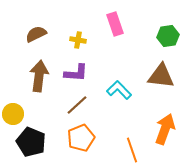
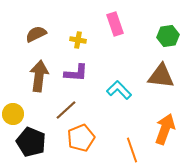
brown line: moved 11 px left, 5 px down
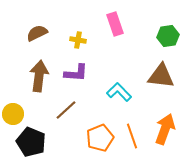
brown semicircle: moved 1 px right, 1 px up
cyan L-shape: moved 2 px down
orange pentagon: moved 19 px right
orange line: moved 14 px up
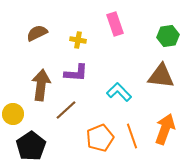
brown arrow: moved 2 px right, 9 px down
black pentagon: moved 4 px down; rotated 16 degrees clockwise
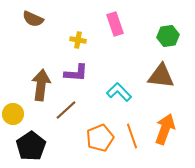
brown semicircle: moved 4 px left, 14 px up; rotated 130 degrees counterclockwise
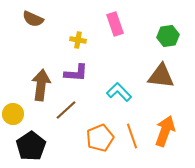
orange arrow: moved 2 px down
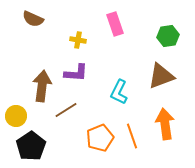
brown triangle: rotated 28 degrees counterclockwise
brown arrow: moved 1 px right, 1 px down
cyan L-shape: rotated 110 degrees counterclockwise
brown line: rotated 10 degrees clockwise
yellow circle: moved 3 px right, 2 px down
orange arrow: moved 7 px up; rotated 28 degrees counterclockwise
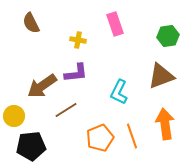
brown semicircle: moved 2 px left, 4 px down; rotated 40 degrees clockwise
purple L-shape: rotated 10 degrees counterclockwise
brown arrow: rotated 132 degrees counterclockwise
yellow circle: moved 2 px left
black pentagon: rotated 28 degrees clockwise
